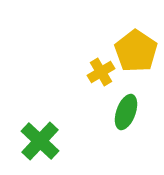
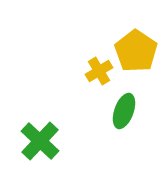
yellow cross: moved 2 px left, 1 px up
green ellipse: moved 2 px left, 1 px up
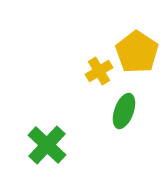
yellow pentagon: moved 1 px right, 1 px down
green cross: moved 7 px right, 4 px down
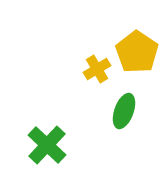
yellow cross: moved 2 px left, 2 px up
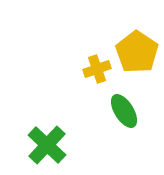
yellow cross: rotated 12 degrees clockwise
green ellipse: rotated 52 degrees counterclockwise
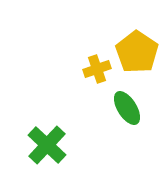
green ellipse: moved 3 px right, 3 px up
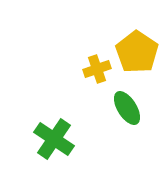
green cross: moved 7 px right, 6 px up; rotated 9 degrees counterclockwise
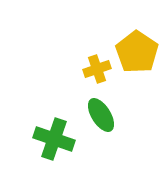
green ellipse: moved 26 px left, 7 px down
green cross: rotated 15 degrees counterclockwise
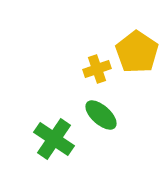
green ellipse: rotated 16 degrees counterclockwise
green cross: rotated 15 degrees clockwise
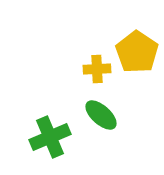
yellow cross: rotated 16 degrees clockwise
green cross: moved 4 px left, 2 px up; rotated 33 degrees clockwise
